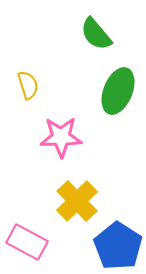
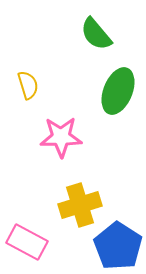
yellow cross: moved 3 px right, 4 px down; rotated 27 degrees clockwise
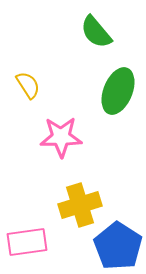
green semicircle: moved 2 px up
yellow semicircle: rotated 16 degrees counterclockwise
pink rectangle: rotated 36 degrees counterclockwise
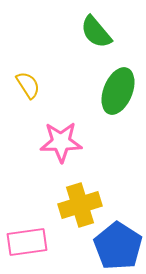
pink star: moved 5 px down
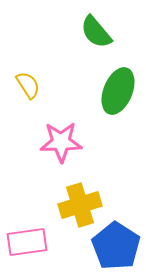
blue pentagon: moved 2 px left
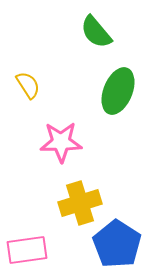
yellow cross: moved 2 px up
pink rectangle: moved 8 px down
blue pentagon: moved 1 px right, 2 px up
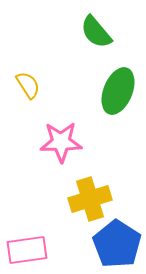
yellow cross: moved 10 px right, 4 px up
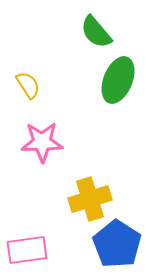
green ellipse: moved 11 px up
pink star: moved 19 px left
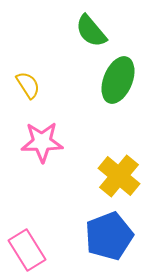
green semicircle: moved 5 px left, 1 px up
yellow cross: moved 29 px right, 23 px up; rotated 33 degrees counterclockwise
blue pentagon: moved 8 px left, 8 px up; rotated 18 degrees clockwise
pink rectangle: rotated 66 degrees clockwise
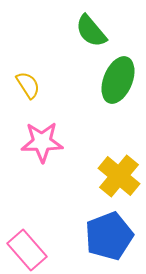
pink rectangle: rotated 9 degrees counterclockwise
